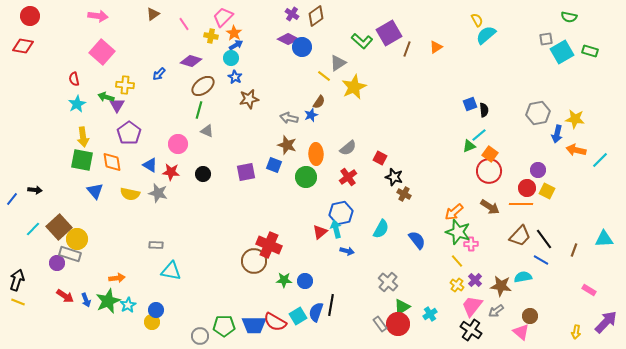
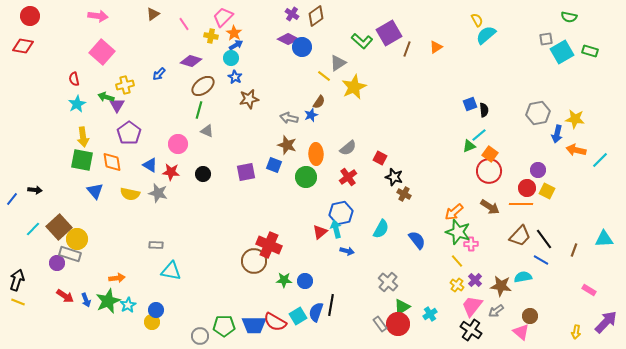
yellow cross at (125, 85): rotated 18 degrees counterclockwise
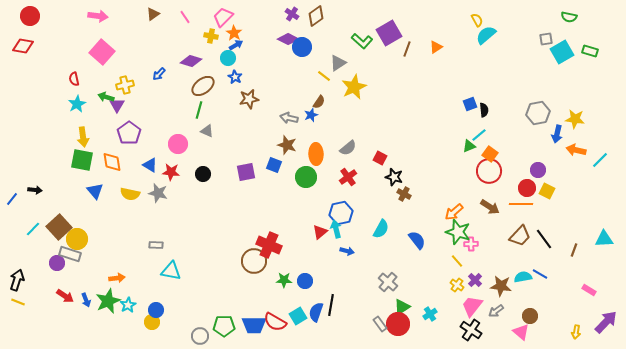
pink line at (184, 24): moved 1 px right, 7 px up
cyan circle at (231, 58): moved 3 px left
blue line at (541, 260): moved 1 px left, 14 px down
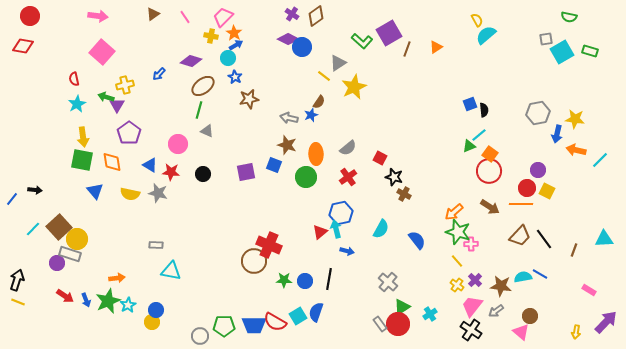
black line at (331, 305): moved 2 px left, 26 px up
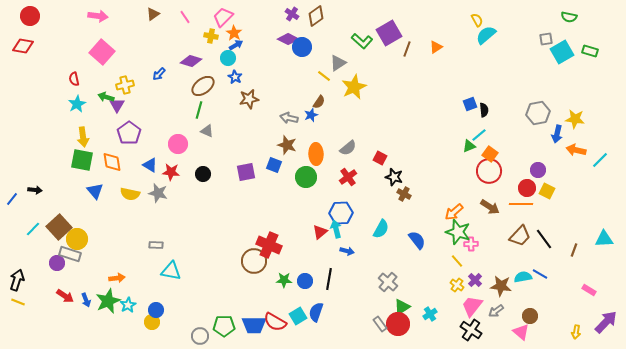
blue hexagon at (341, 213): rotated 10 degrees clockwise
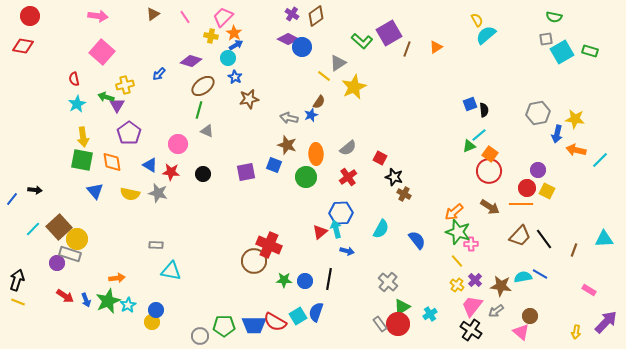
green semicircle at (569, 17): moved 15 px left
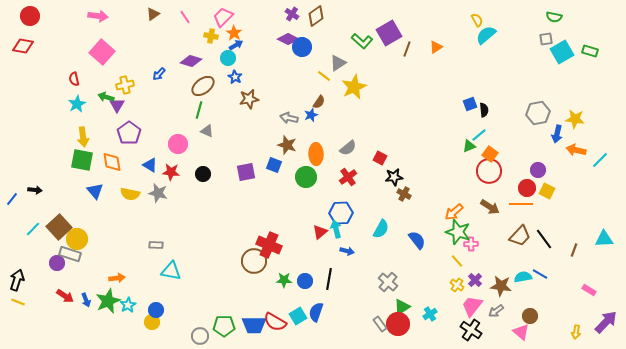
black star at (394, 177): rotated 24 degrees counterclockwise
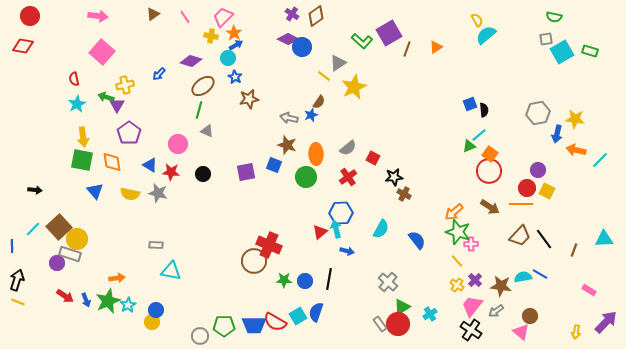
red square at (380, 158): moved 7 px left
blue line at (12, 199): moved 47 px down; rotated 40 degrees counterclockwise
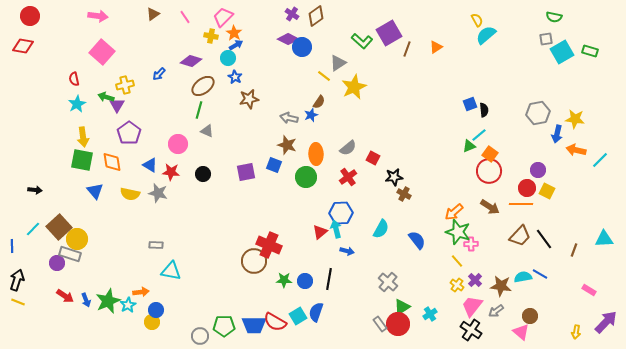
orange arrow at (117, 278): moved 24 px right, 14 px down
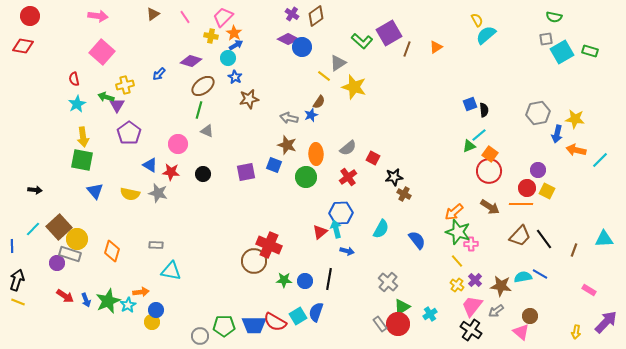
yellow star at (354, 87): rotated 30 degrees counterclockwise
orange diamond at (112, 162): moved 89 px down; rotated 25 degrees clockwise
